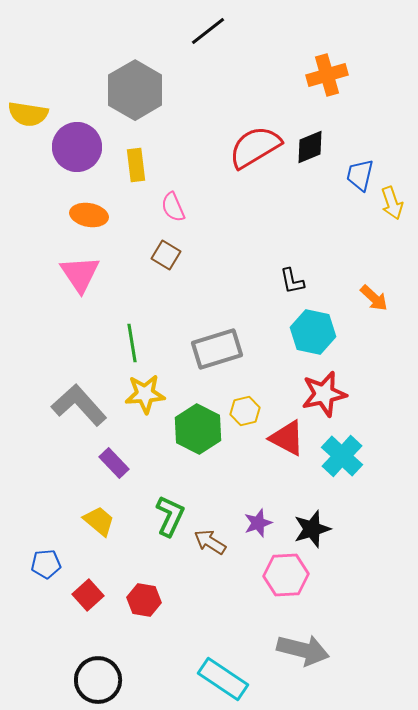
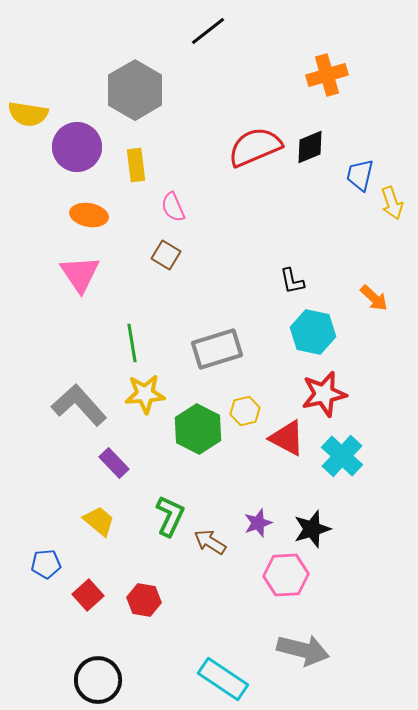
red semicircle: rotated 8 degrees clockwise
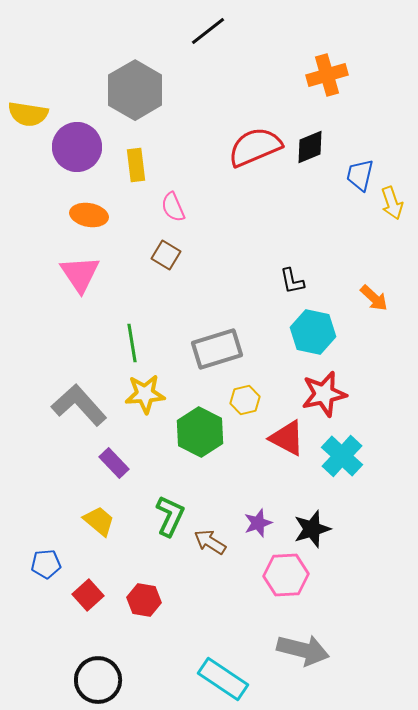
yellow hexagon: moved 11 px up
green hexagon: moved 2 px right, 3 px down
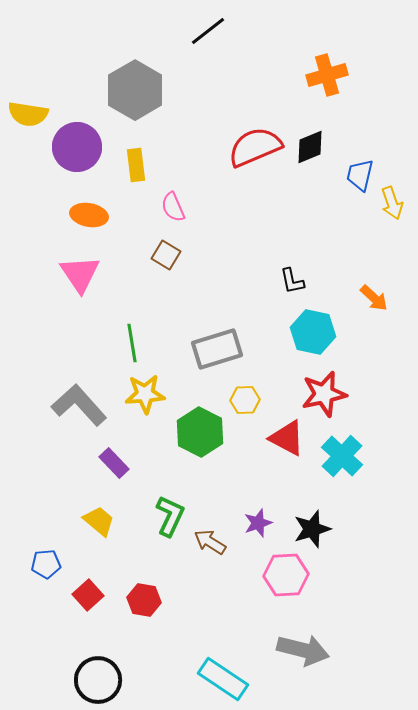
yellow hexagon: rotated 12 degrees clockwise
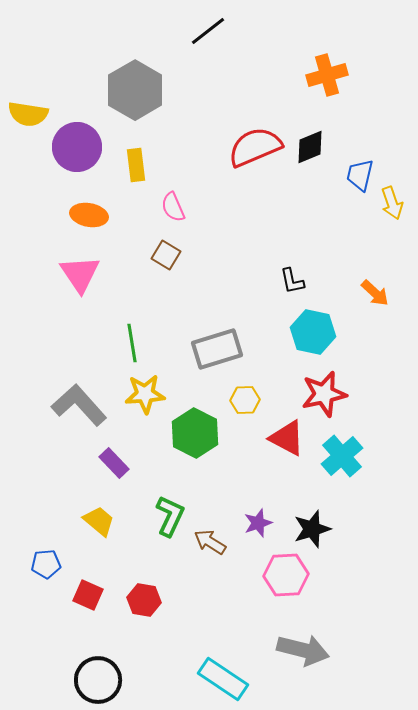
orange arrow: moved 1 px right, 5 px up
green hexagon: moved 5 px left, 1 px down
cyan cross: rotated 6 degrees clockwise
red square: rotated 24 degrees counterclockwise
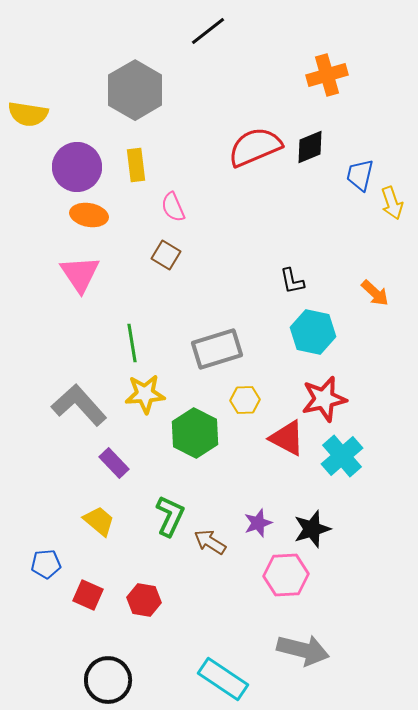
purple circle: moved 20 px down
red star: moved 5 px down
black circle: moved 10 px right
